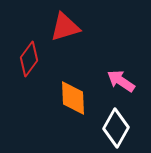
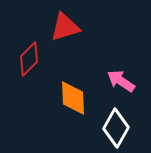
red diamond: rotated 8 degrees clockwise
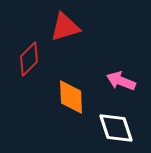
pink arrow: rotated 12 degrees counterclockwise
orange diamond: moved 2 px left, 1 px up
white diamond: rotated 48 degrees counterclockwise
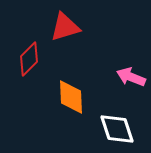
pink arrow: moved 10 px right, 4 px up
white diamond: moved 1 px right, 1 px down
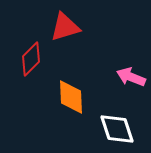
red diamond: moved 2 px right
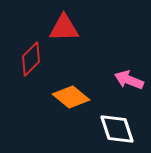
red triangle: moved 1 px left, 1 px down; rotated 16 degrees clockwise
pink arrow: moved 2 px left, 3 px down
orange diamond: rotated 48 degrees counterclockwise
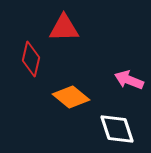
red diamond: rotated 32 degrees counterclockwise
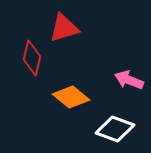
red triangle: rotated 16 degrees counterclockwise
red diamond: moved 1 px right, 1 px up
white diamond: moved 2 px left; rotated 51 degrees counterclockwise
